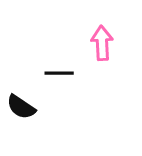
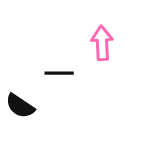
black semicircle: moved 1 px left, 1 px up
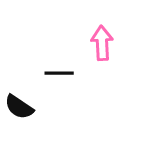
black semicircle: moved 1 px left, 1 px down
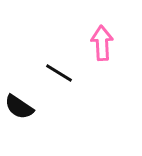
black line: rotated 32 degrees clockwise
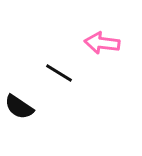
pink arrow: rotated 80 degrees counterclockwise
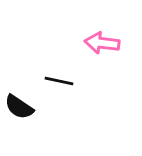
black line: moved 8 px down; rotated 20 degrees counterclockwise
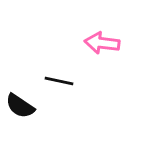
black semicircle: moved 1 px right, 1 px up
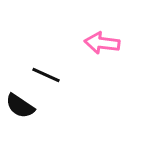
black line: moved 13 px left, 6 px up; rotated 12 degrees clockwise
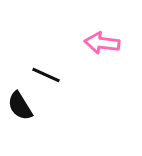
black semicircle: rotated 24 degrees clockwise
